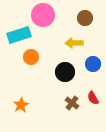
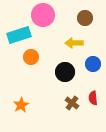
red semicircle: rotated 24 degrees clockwise
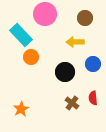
pink circle: moved 2 px right, 1 px up
cyan rectangle: moved 2 px right; rotated 65 degrees clockwise
yellow arrow: moved 1 px right, 1 px up
orange star: moved 4 px down
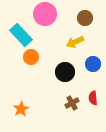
yellow arrow: rotated 24 degrees counterclockwise
brown cross: rotated 24 degrees clockwise
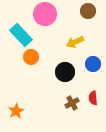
brown circle: moved 3 px right, 7 px up
orange star: moved 5 px left, 2 px down
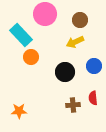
brown circle: moved 8 px left, 9 px down
blue circle: moved 1 px right, 2 px down
brown cross: moved 1 px right, 2 px down; rotated 24 degrees clockwise
orange star: moved 3 px right; rotated 28 degrees clockwise
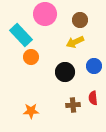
orange star: moved 12 px right
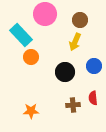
yellow arrow: rotated 42 degrees counterclockwise
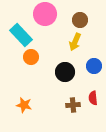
orange star: moved 7 px left, 6 px up; rotated 14 degrees clockwise
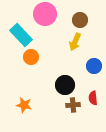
black circle: moved 13 px down
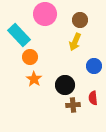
cyan rectangle: moved 2 px left
orange circle: moved 1 px left
orange star: moved 10 px right, 26 px up; rotated 21 degrees clockwise
